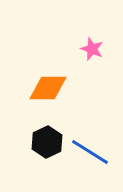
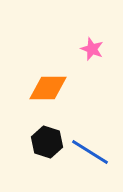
black hexagon: rotated 16 degrees counterclockwise
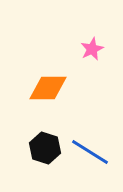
pink star: rotated 25 degrees clockwise
black hexagon: moved 2 px left, 6 px down
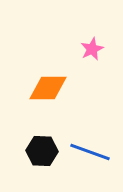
black hexagon: moved 3 px left, 3 px down; rotated 16 degrees counterclockwise
blue line: rotated 12 degrees counterclockwise
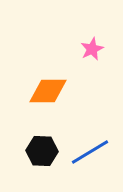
orange diamond: moved 3 px down
blue line: rotated 51 degrees counterclockwise
